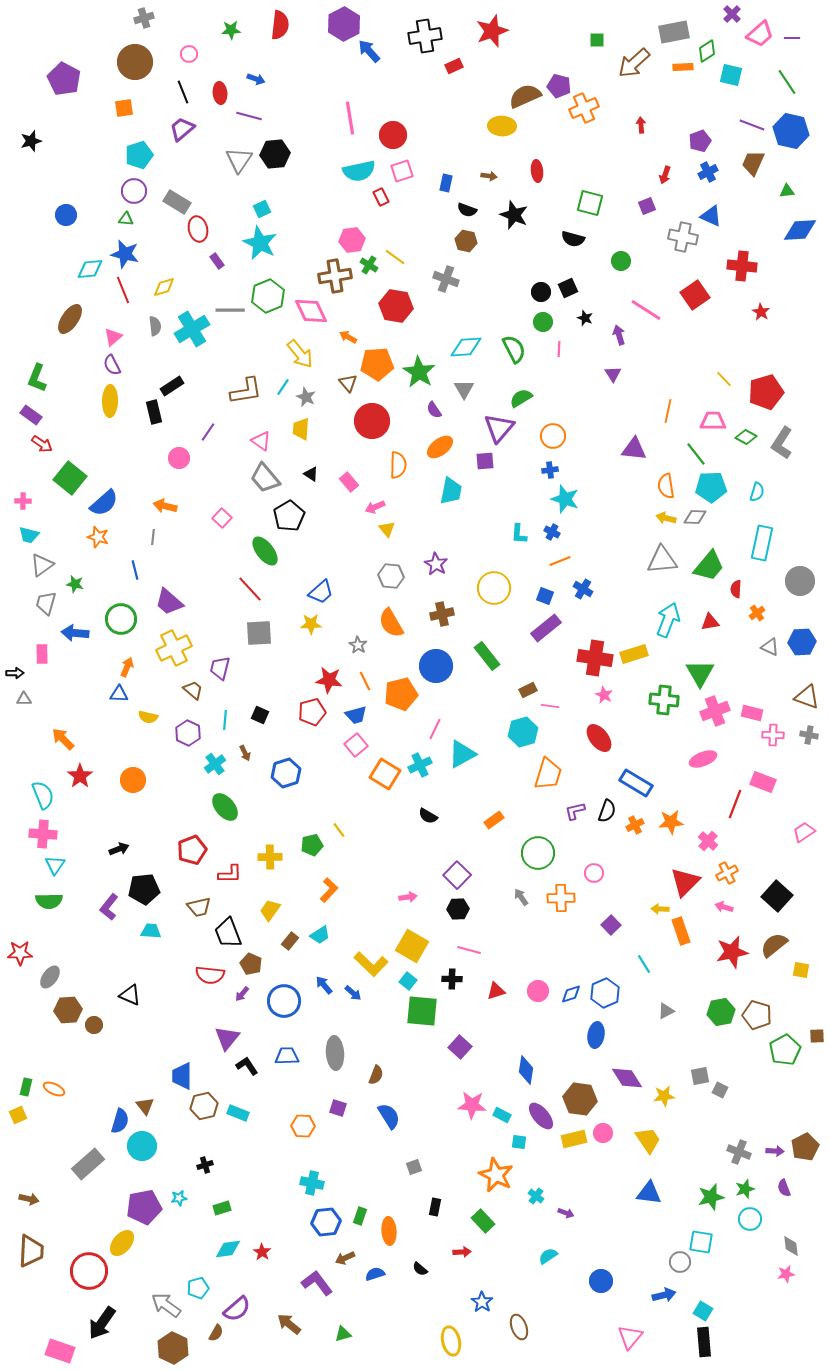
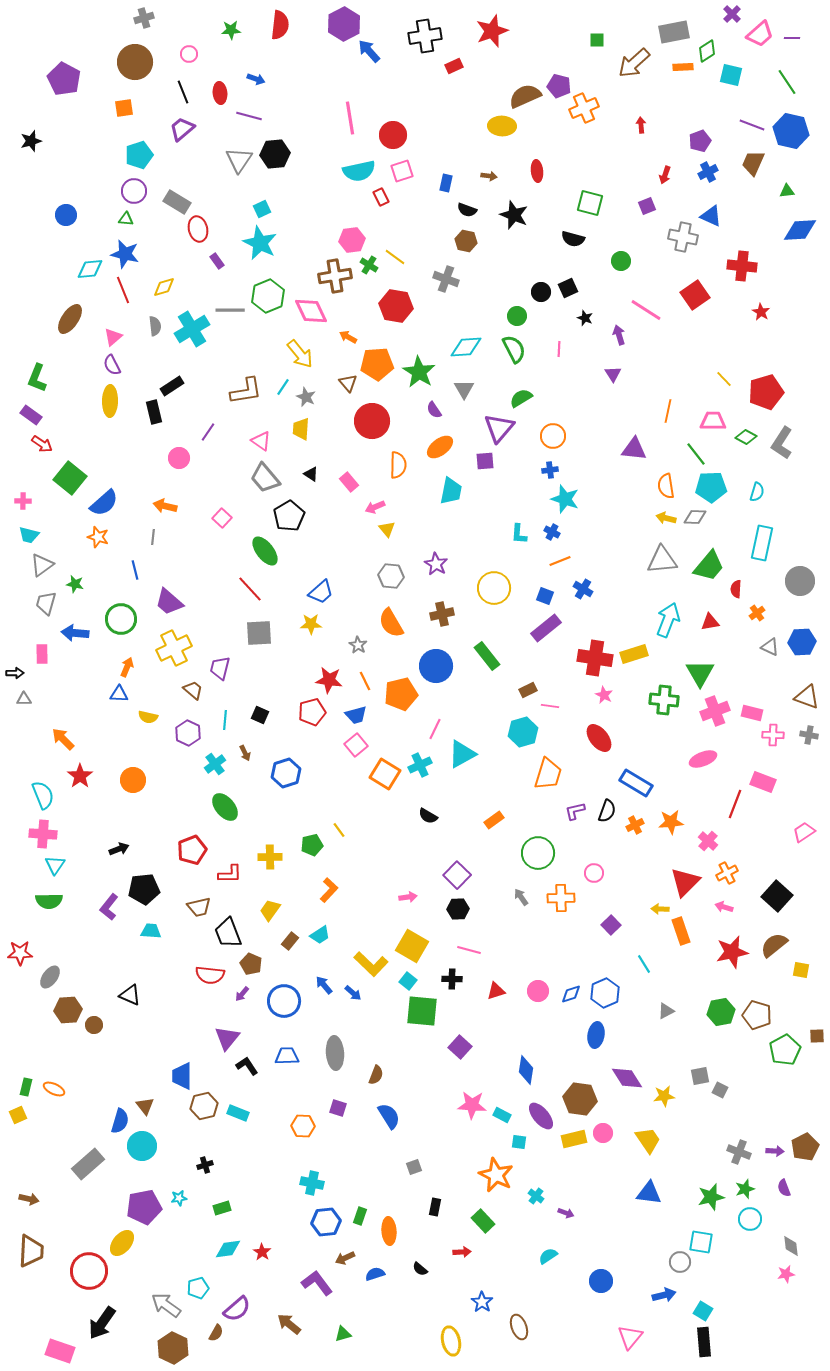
green circle at (543, 322): moved 26 px left, 6 px up
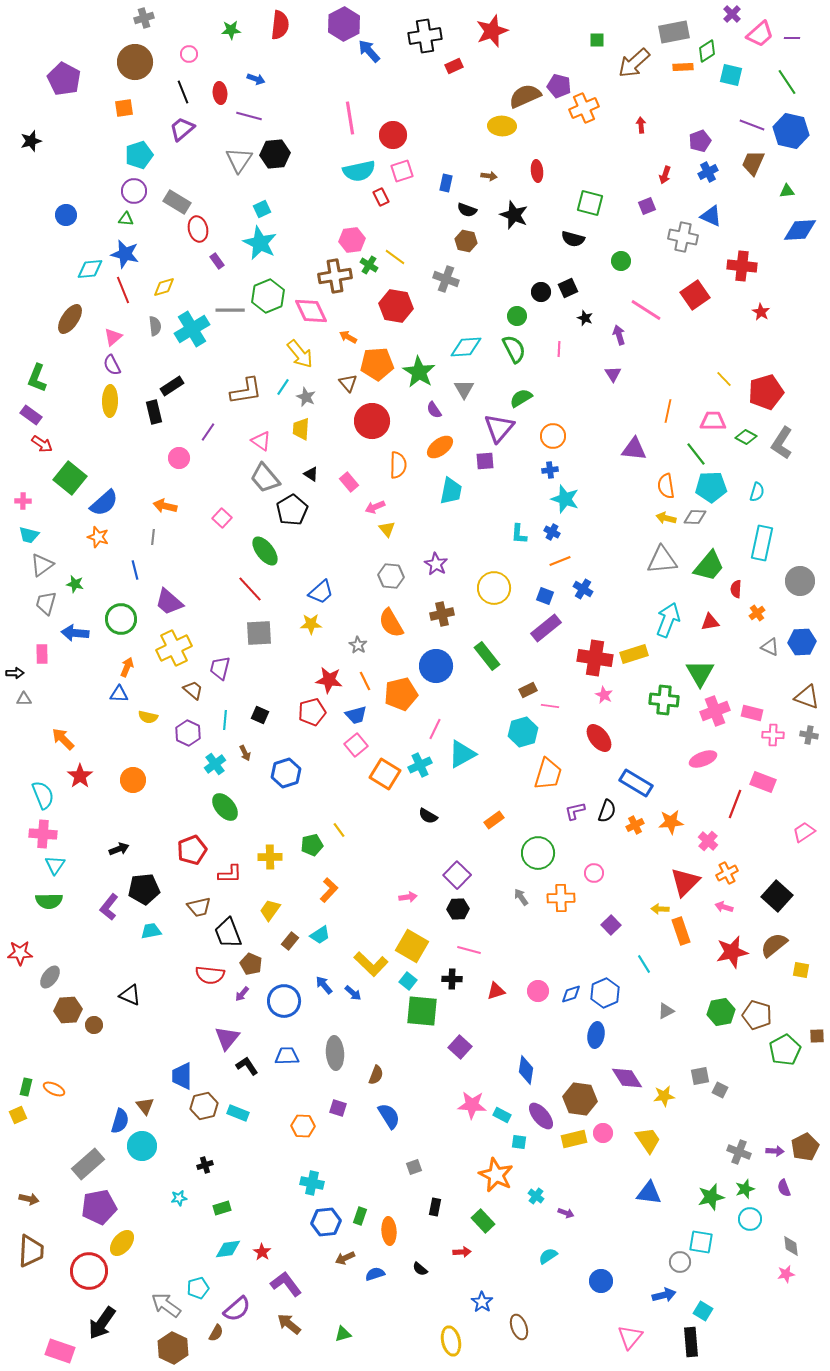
black pentagon at (289, 516): moved 3 px right, 6 px up
cyan trapezoid at (151, 931): rotated 15 degrees counterclockwise
purple pentagon at (144, 1207): moved 45 px left
purple L-shape at (317, 1283): moved 31 px left, 1 px down
black rectangle at (704, 1342): moved 13 px left
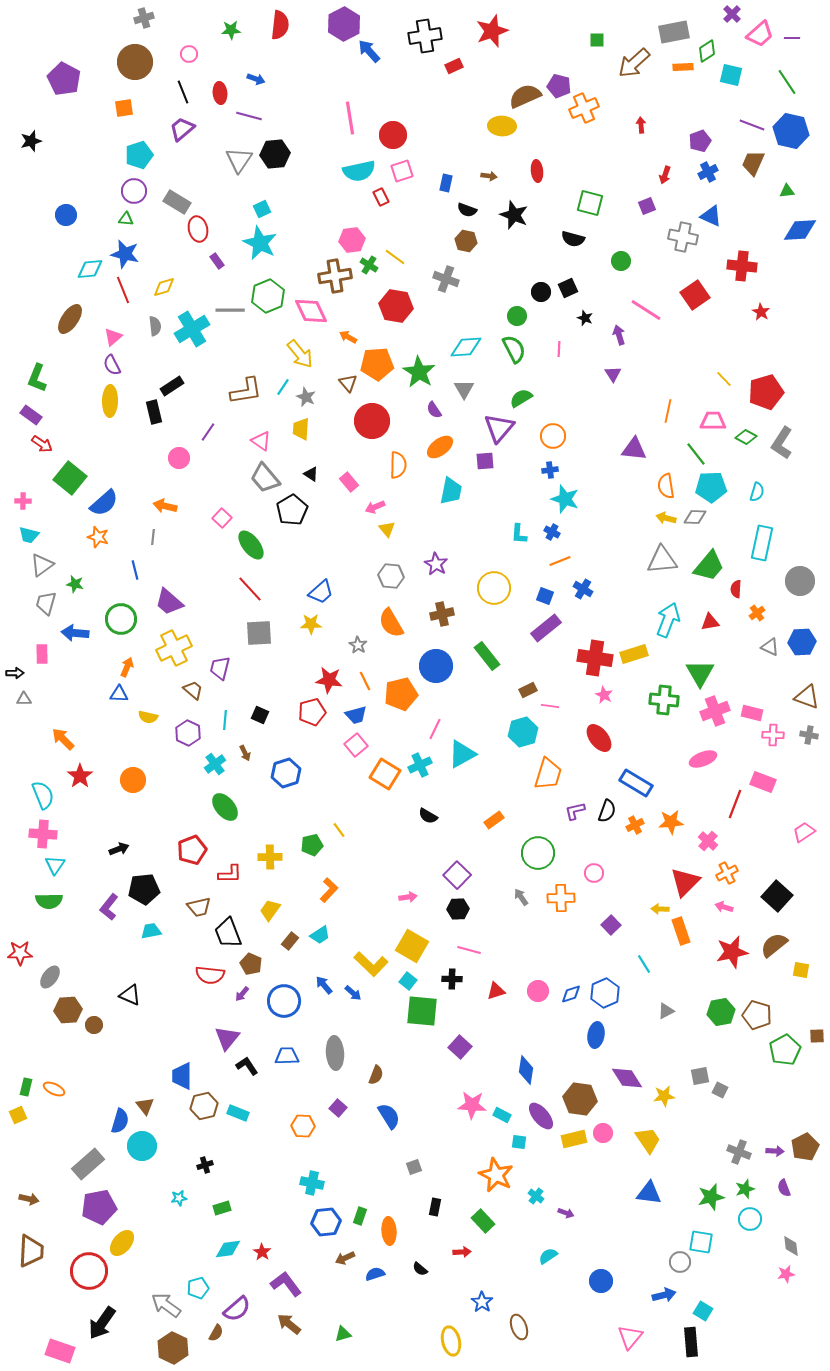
green ellipse at (265, 551): moved 14 px left, 6 px up
purple square at (338, 1108): rotated 24 degrees clockwise
